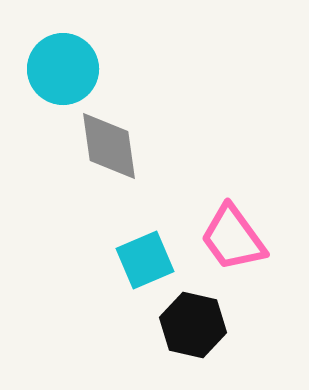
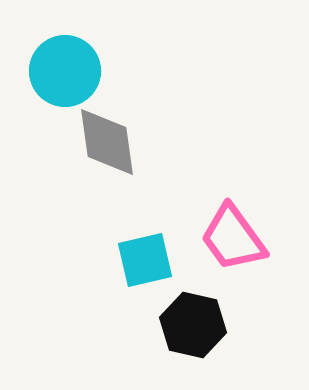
cyan circle: moved 2 px right, 2 px down
gray diamond: moved 2 px left, 4 px up
cyan square: rotated 10 degrees clockwise
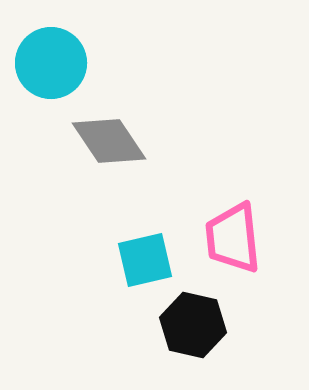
cyan circle: moved 14 px left, 8 px up
gray diamond: moved 2 px right, 1 px up; rotated 26 degrees counterclockwise
pink trapezoid: rotated 30 degrees clockwise
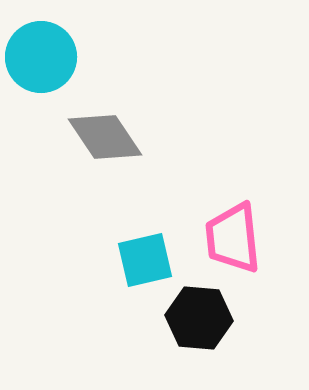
cyan circle: moved 10 px left, 6 px up
gray diamond: moved 4 px left, 4 px up
black hexagon: moved 6 px right, 7 px up; rotated 8 degrees counterclockwise
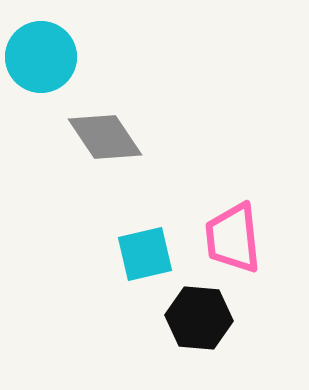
cyan square: moved 6 px up
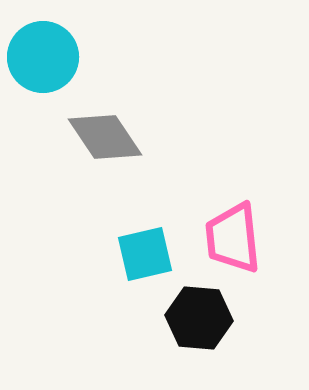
cyan circle: moved 2 px right
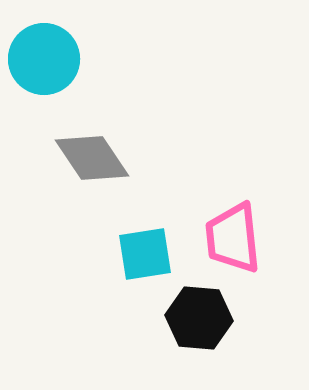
cyan circle: moved 1 px right, 2 px down
gray diamond: moved 13 px left, 21 px down
cyan square: rotated 4 degrees clockwise
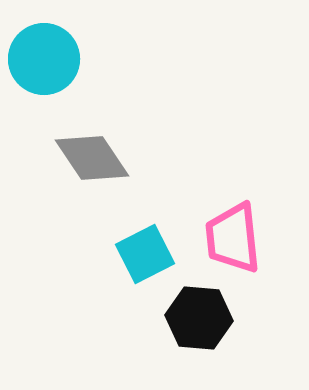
cyan square: rotated 18 degrees counterclockwise
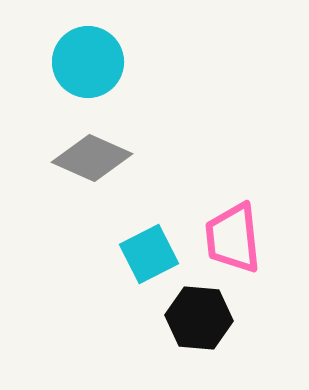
cyan circle: moved 44 px right, 3 px down
gray diamond: rotated 32 degrees counterclockwise
cyan square: moved 4 px right
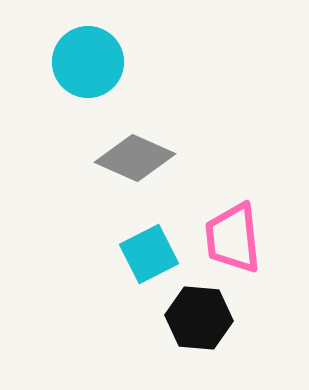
gray diamond: moved 43 px right
